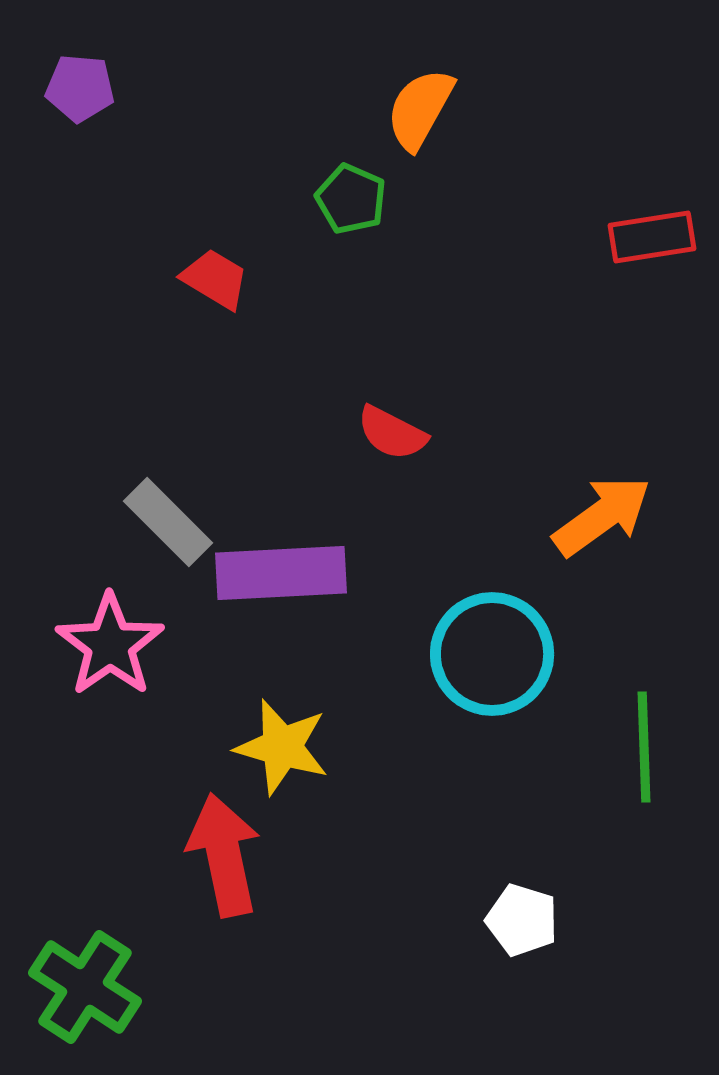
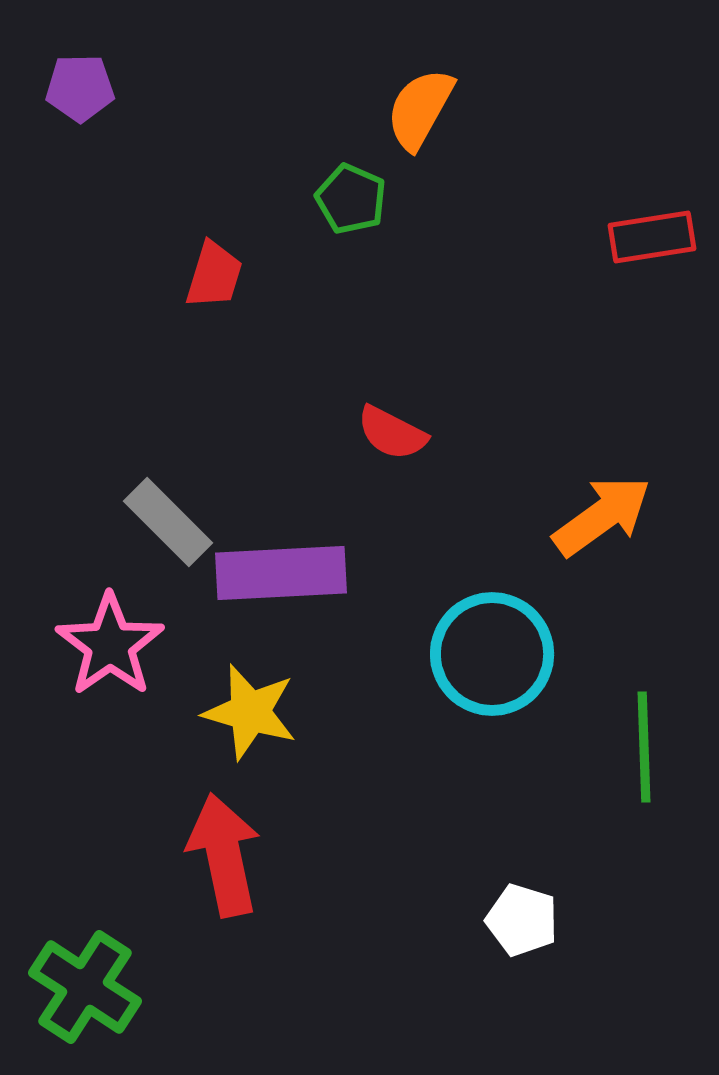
purple pentagon: rotated 6 degrees counterclockwise
red trapezoid: moved 1 px left, 4 px up; rotated 76 degrees clockwise
yellow star: moved 32 px left, 35 px up
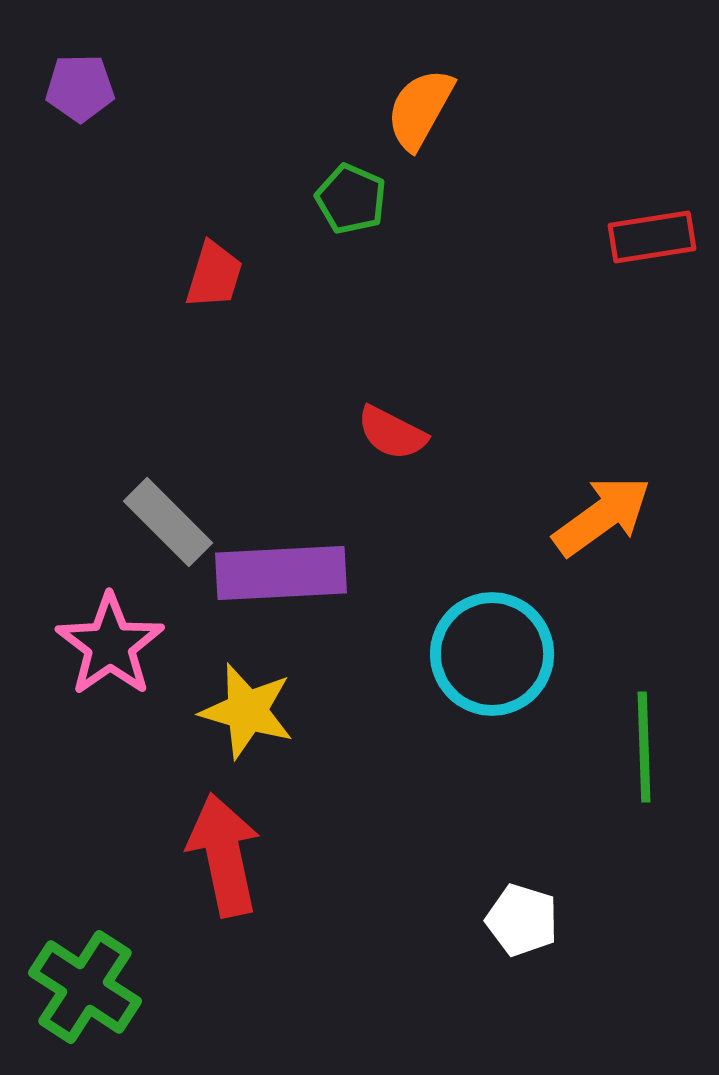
yellow star: moved 3 px left, 1 px up
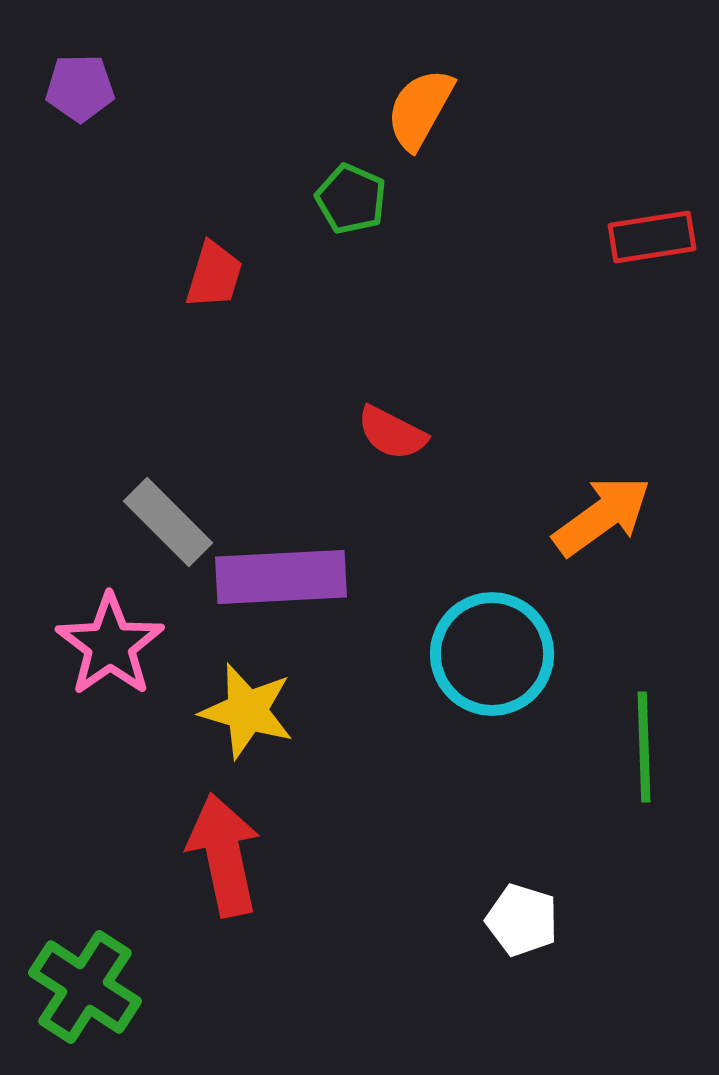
purple rectangle: moved 4 px down
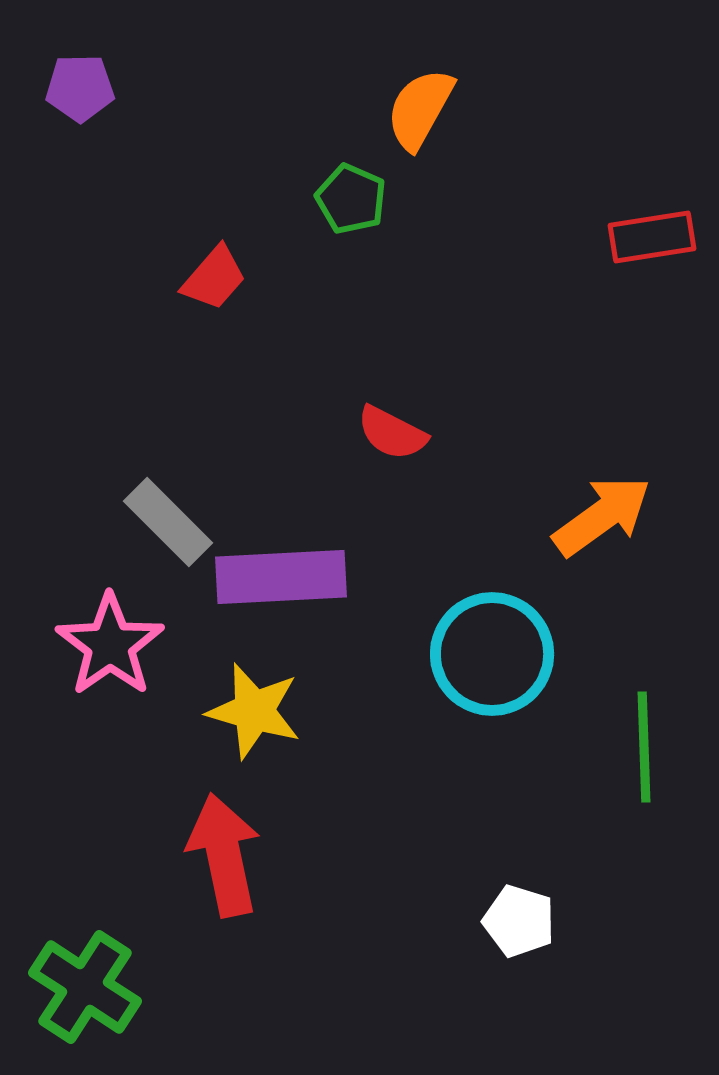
red trapezoid: moved 3 px down; rotated 24 degrees clockwise
yellow star: moved 7 px right
white pentagon: moved 3 px left, 1 px down
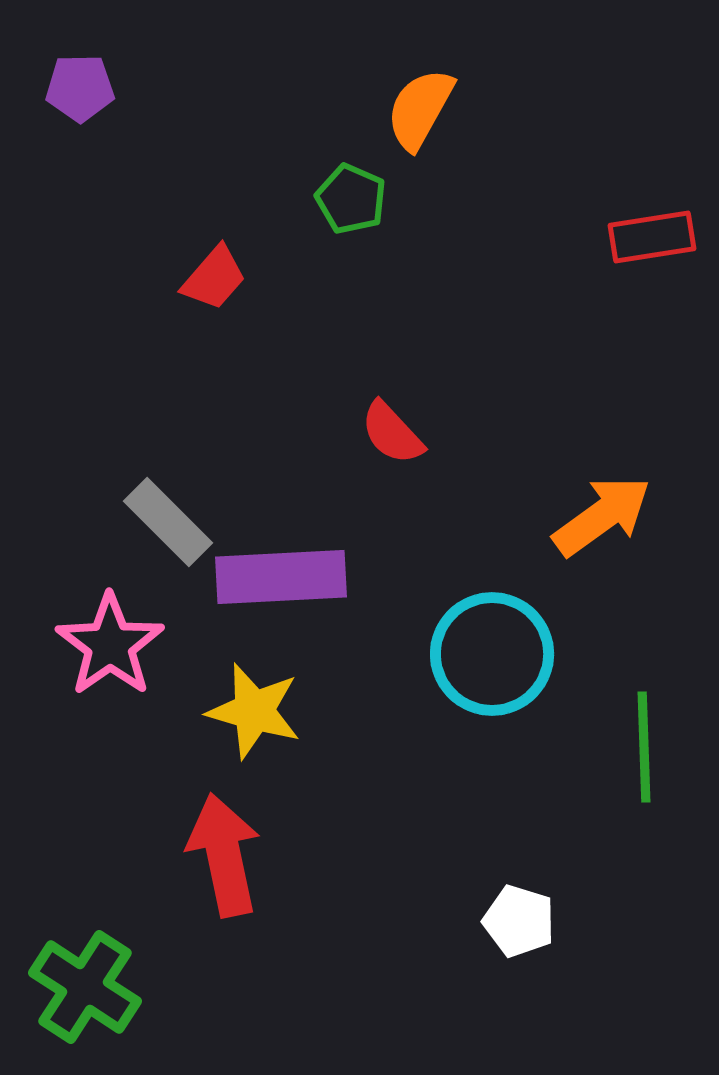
red semicircle: rotated 20 degrees clockwise
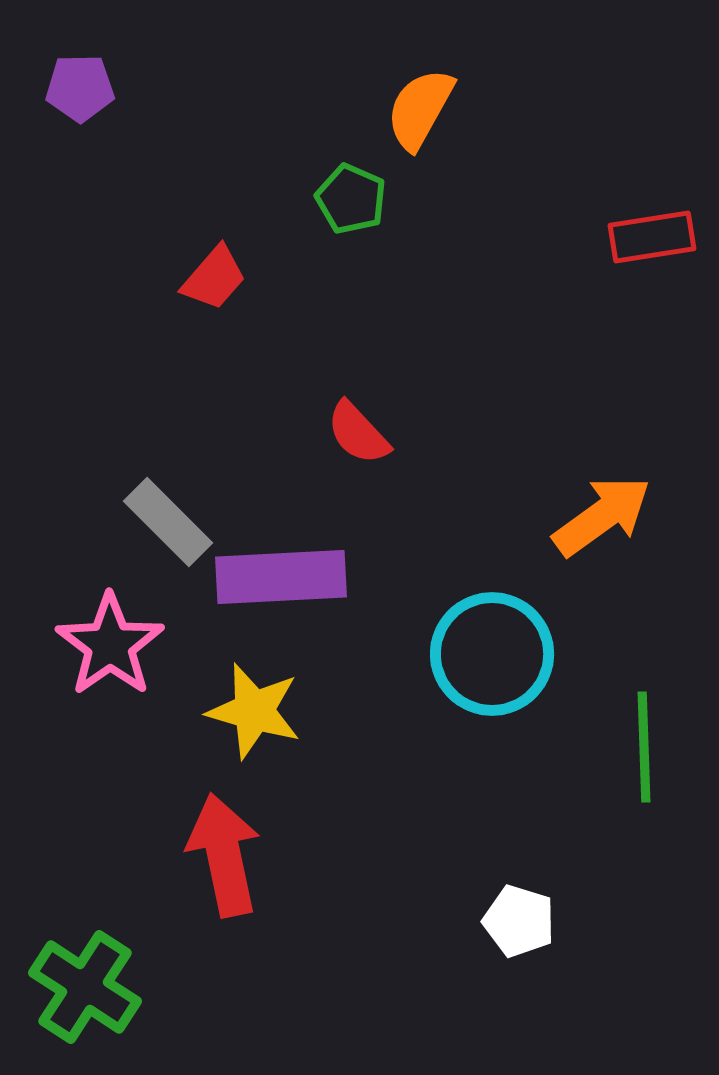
red semicircle: moved 34 px left
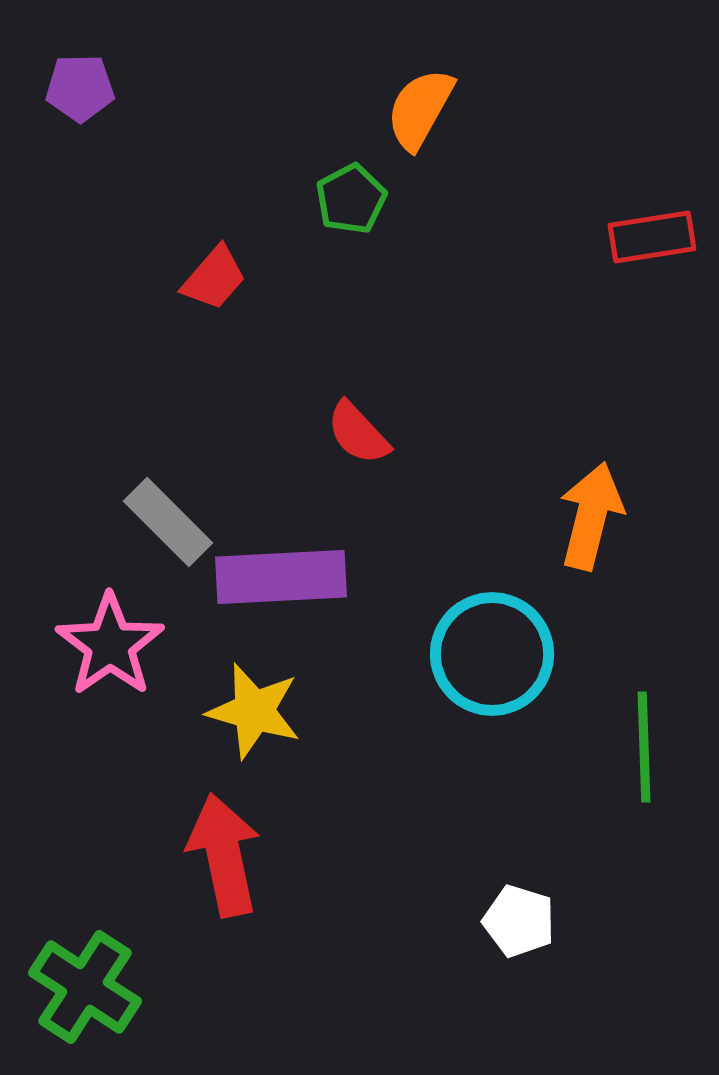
green pentagon: rotated 20 degrees clockwise
orange arrow: moved 11 px left; rotated 40 degrees counterclockwise
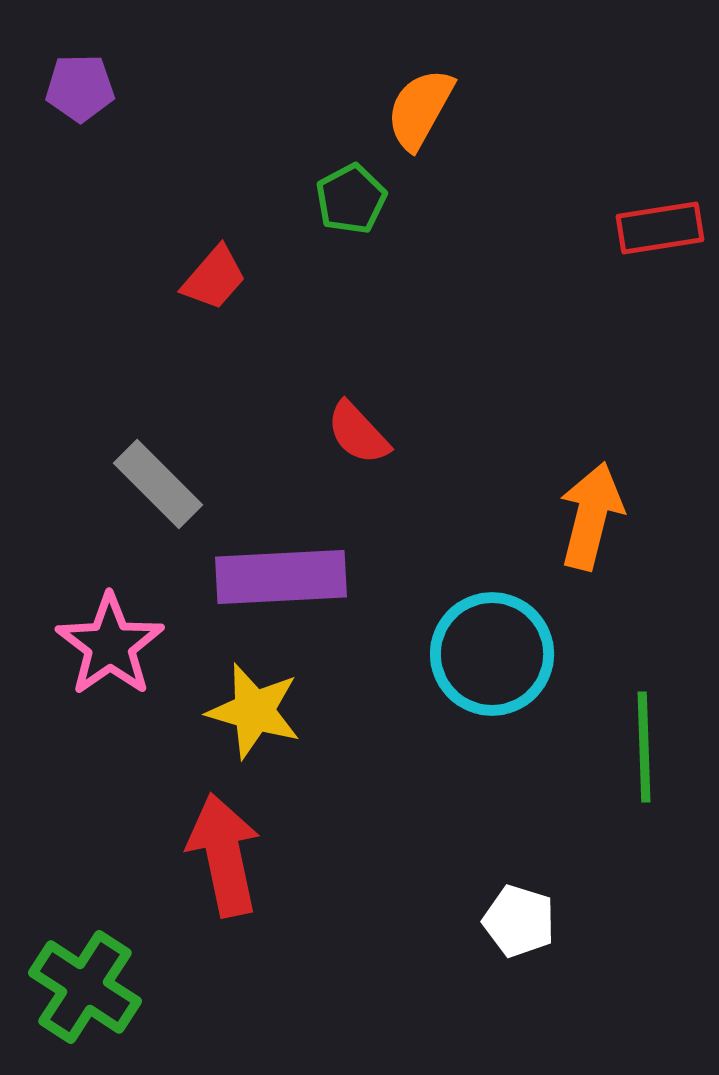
red rectangle: moved 8 px right, 9 px up
gray rectangle: moved 10 px left, 38 px up
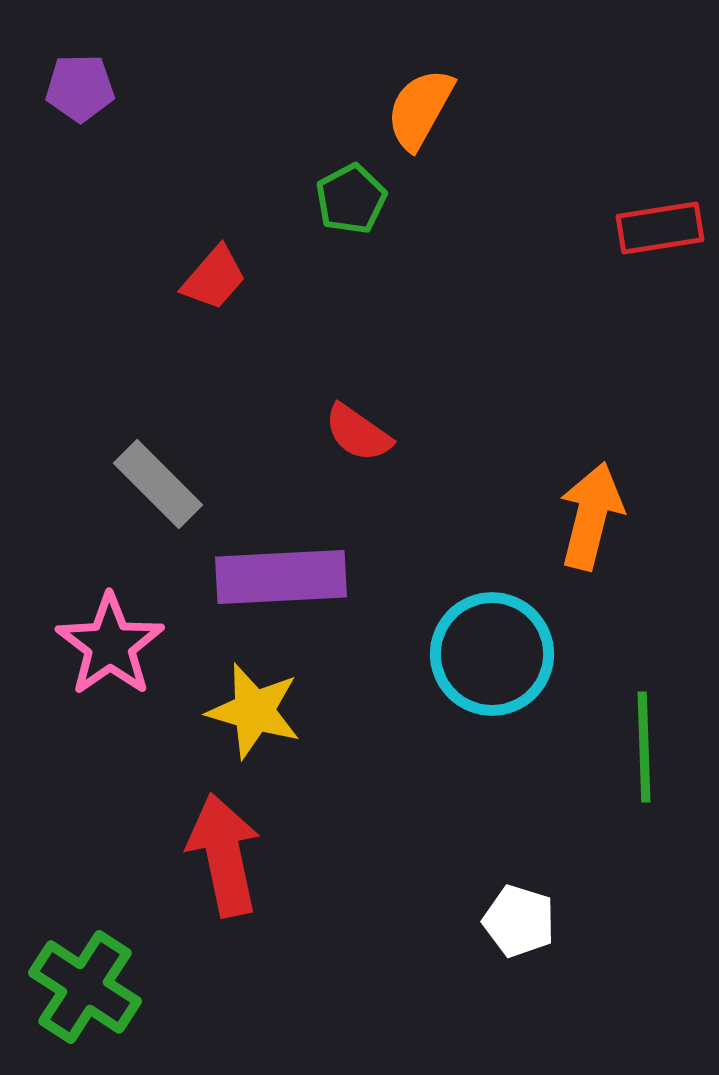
red semicircle: rotated 12 degrees counterclockwise
